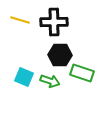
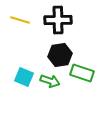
black cross: moved 4 px right, 2 px up
black hexagon: rotated 10 degrees counterclockwise
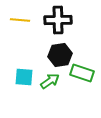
yellow line: rotated 12 degrees counterclockwise
cyan square: rotated 18 degrees counterclockwise
green arrow: rotated 54 degrees counterclockwise
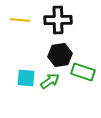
green rectangle: moved 1 px right, 1 px up
cyan square: moved 2 px right, 1 px down
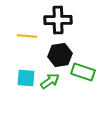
yellow line: moved 7 px right, 16 px down
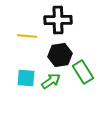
green rectangle: rotated 40 degrees clockwise
green arrow: moved 1 px right
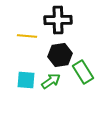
cyan square: moved 2 px down
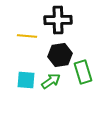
green rectangle: rotated 15 degrees clockwise
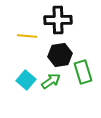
cyan square: rotated 36 degrees clockwise
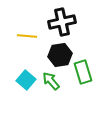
black cross: moved 4 px right, 2 px down; rotated 12 degrees counterclockwise
green arrow: rotated 96 degrees counterclockwise
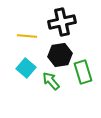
cyan square: moved 12 px up
